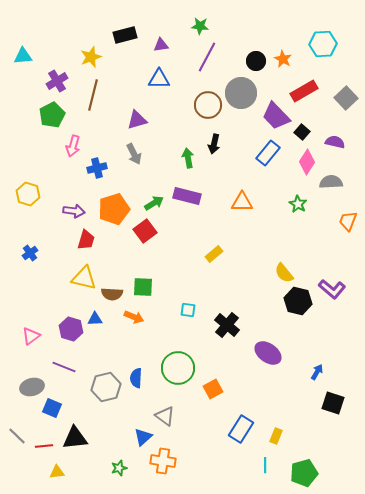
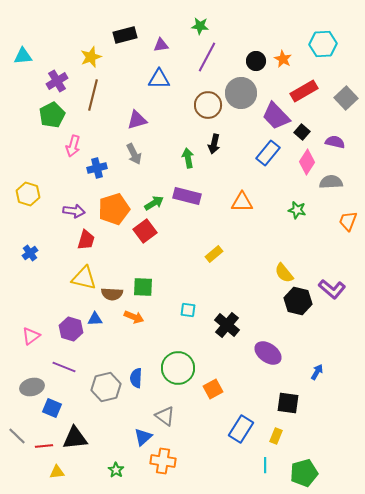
green star at (298, 204): moved 1 px left, 6 px down; rotated 18 degrees counterclockwise
black square at (333, 403): moved 45 px left; rotated 10 degrees counterclockwise
green star at (119, 468): moved 3 px left, 2 px down; rotated 21 degrees counterclockwise
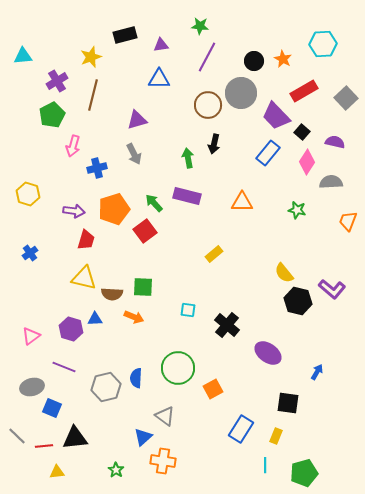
black circle at (256, 61): moved 2 px left
green arrow at (154, 203): rotated 102 degrees counterclockwise
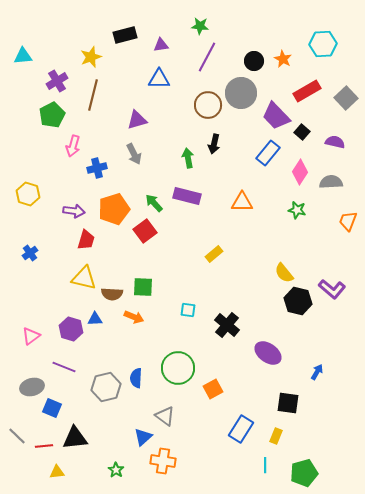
red rectangle at (304, 91): moved 3 px right
pink diamond at (307, 162): moved 7 px left, 10 px down
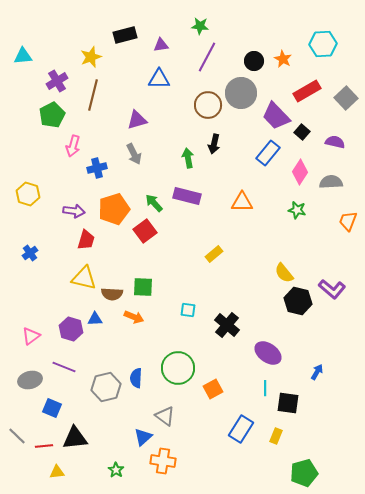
gray ellipse at (32, 387): moved 2 px left, 7 px up
cyan line at (265, 465): moved 77 px up
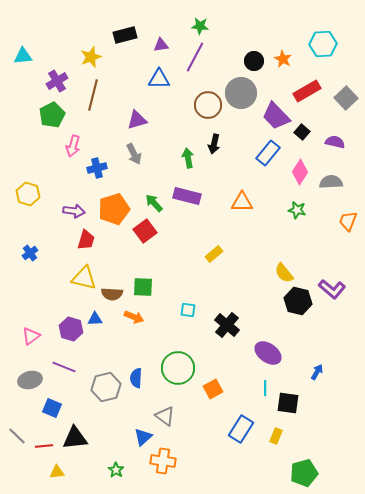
purple line at (207, 57): moved 12 px left
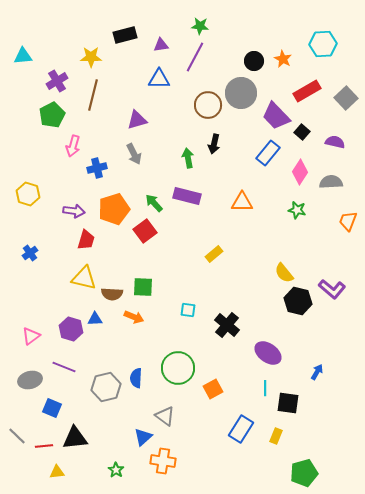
yellow star at (91, 57): rotated 20 degrees clockwise
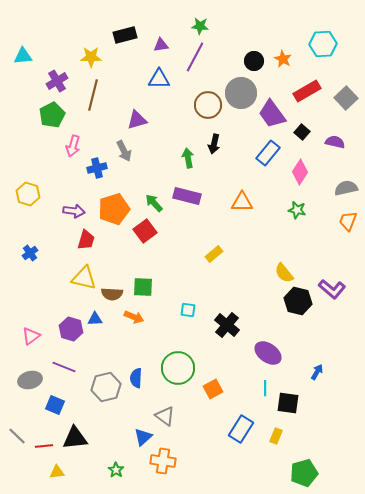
purple trapezoid at (276, 116): moved 4 px left, 2 px up; rotated 8 degrees clockwise
gray arrow at (134, 154): moved 10 px left, 3 px up
gray semicircle at (331, 182): moved 15 px right, 6 px down; rotated 10 degrees counterclockwise
blue square at (52, 408): moved 3 px right, 3 px up
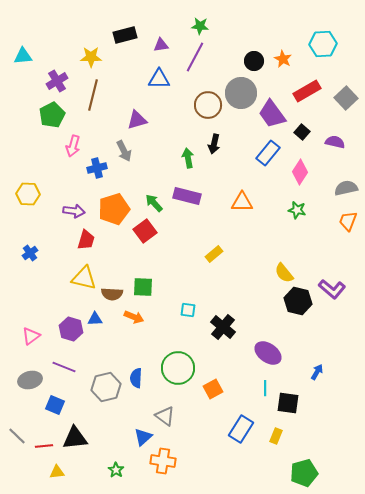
yellow hexagon at (28, 194): rotated 15 degrees counterclockwise
black cross at (227, 325): moved 4 px left, 2 px down
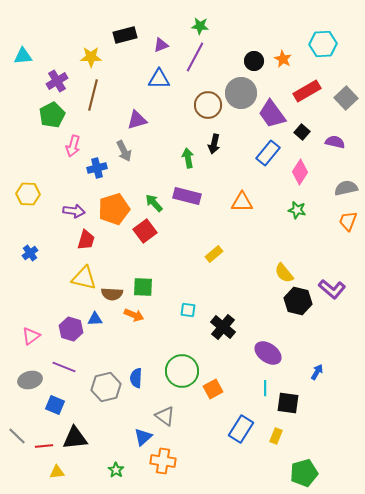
purple triangle at (161, 45): rotated 14 degrees counterclockwise
orange arrow at (134, 317): moved 2 px up
green circle at (178, 368): moved 4 px right, 3 px down
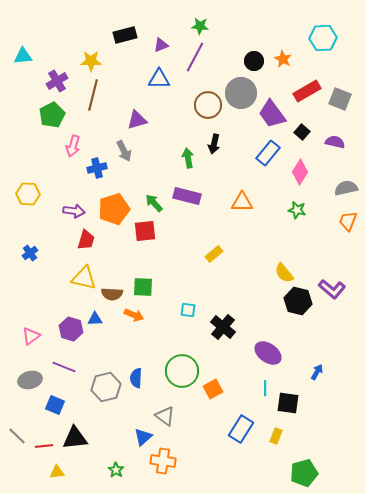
cyan hexagon at (323, 44): moved 6 px up
yellow star at (91, 57): moved 4 px down
gray square at (346, 98): moved 6 px left, 1 px down; rotated 25 degrees counterclockwise
red square at (145, 231): rotated 30 degrees clockwise
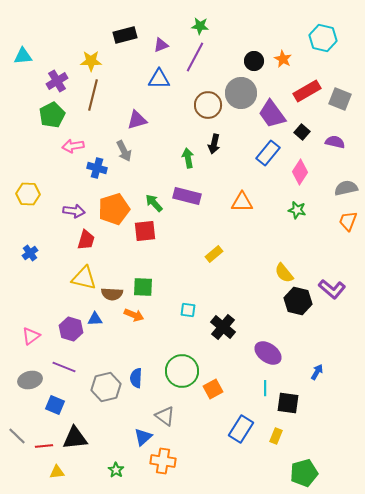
cyan hexagon at (323, 38): rotated 16 degrees clockwise
pink arrow at (73, 146): rotated 65 degrees clockwise
blue cross at (97, 168): rotated 30 degrees clockwise
